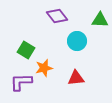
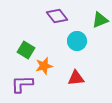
green triangle: rotated 24 degrees counterclockwise
orange star: moved 2 px up
purple L-shape: moved 1 px right, 2 px down
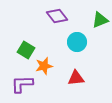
cyan circle: moved 1 px down
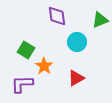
purple diamond: rotated 30 degrees clockwise
orange star: rotated 24 degrees counterclockwise
red triangle: rotated 24 degrees counterclockwise
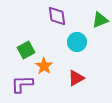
green square: rotated 30 degrees clockwise
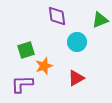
green square: rotated 12 degrees clockwise
orange star: rotated 18 degrees clockwise
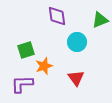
red triangle: rotated 36 degrees counterclockwise
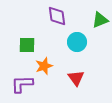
green square: moved 1 px right, 5 px up; rotated 18 degrees clockwise
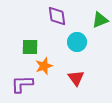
green square: moved 3 px right, 2 px down
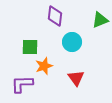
purple diamond: moved 2 px left; rotated 15 degrees clockwise
cyan circle: moved 5 px left
